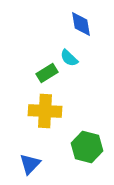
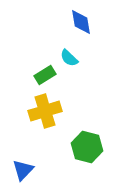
blue diamond: moved 2 px up
green rectangle: moved 2 px left, 2 px down
yellow cross: rotated 20 degrees counterclockwise
blue triangle: moved 7 px left, 6 px down
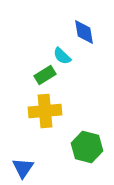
blue diamond: moved 3 px right, 10 px down
cyan semicircle: moved 7 px left, 2 px up
yellow cross: rotated 12 degrees clockwise
blue triangle: moved 2 px up; rotated 10 degrees counterclockwise
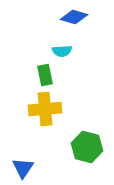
blue diamond: moved 10 px left, 15 px up; rotated 64 degrees counterclockwise
cyan semicircle: moved 5 px up; rotated 48 degrees counterclockwise
green rectangle: rotated 70 degrees counterclockwise
yellow cross: moved 2 px up
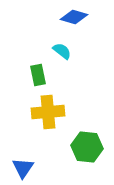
cyan semicircle: rotated 138 degrees counterclockwise
green rectangle: moved 7 px left
yellow cross: moved 3 px right, 3 px down
green hexagon: rotated 8 degrees counterclockwise
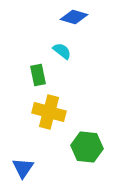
yellow cross: moved 1 px right; rotated 20 degrees clockwise
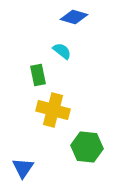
yellow cross: moved 4 px right, 2 px up
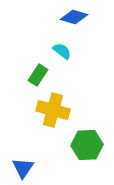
green rectangle: rotated 45 degrees clockwise
green hexagon: moved 2 px up; rotated 8 degrees counterclockwise
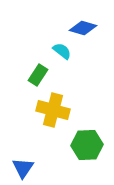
blue diamond: moved 9 px right, 11 px down
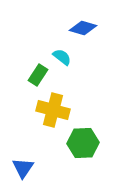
cyan semicircle: moved 6 px down
green hexagon: moved 4 px left, 2 px up
